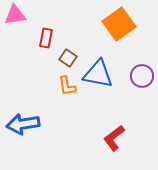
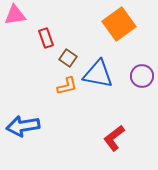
red rectangle: rotated 30 degrees counterclockwise
orange L-shape: rotated 95 degrees counterclockwise
blue arrow: moved 2 px down
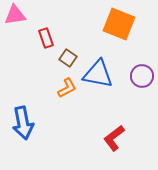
orange square: rotated 32 degrees counterclockwise
orange L-shape: moved 2 px down; rotated 15 degrees counterclockwise
blue arrow: moved 3 px up; rotated 92 degrees counterclockwise
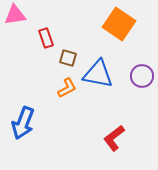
orange square: rotated 12 degrees clockwise
brown square: rotated 18 degrees counterclockwise
blue arrow: rotated 32 degrees clockwise
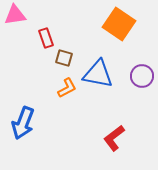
brown square: moved 4 px left
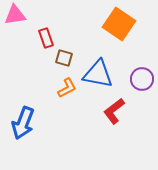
purple circle: moved 3 px down
red L-shape: moved 27 px up
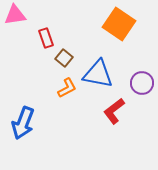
brown square: rotated 24 degrees clockwise
purple circle: moved 4 px down
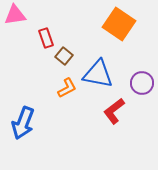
brown square: moved 2 px up
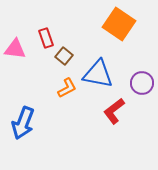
pink triangle: moved 34 px down; rotated 15 degrees clockwise
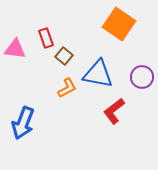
purple circle: moved 6 px up
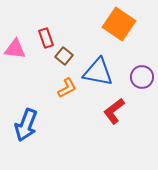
blue triangle: moved 2 px up
blue arrow: moved 3 px right, 2 px down
